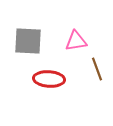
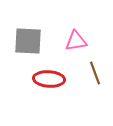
brown line: moved 2 px left, 4 px down
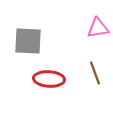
pink triangle: moved 22 px right, 13 px up
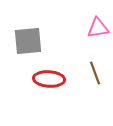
gray square: rotated 8 degrees counterclockwise
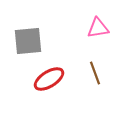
red ellipse: rotated 36 degrees counterclockwise
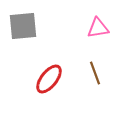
gray square: moved 5 px left, 15 px up
red ellipse: rotated 20 degrees counterclockwise
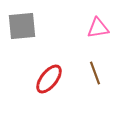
gray square: moved 1 px left
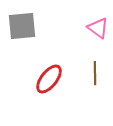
pink triangle: rotated 45 degrees clockwise
brown line: rotated 20 degrees clockwise
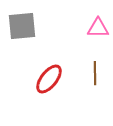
pink triangle: rotated 35 degrees counterclockwise
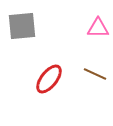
brown line: moved 1 px down; rotated 65 degrees counterclockwise
